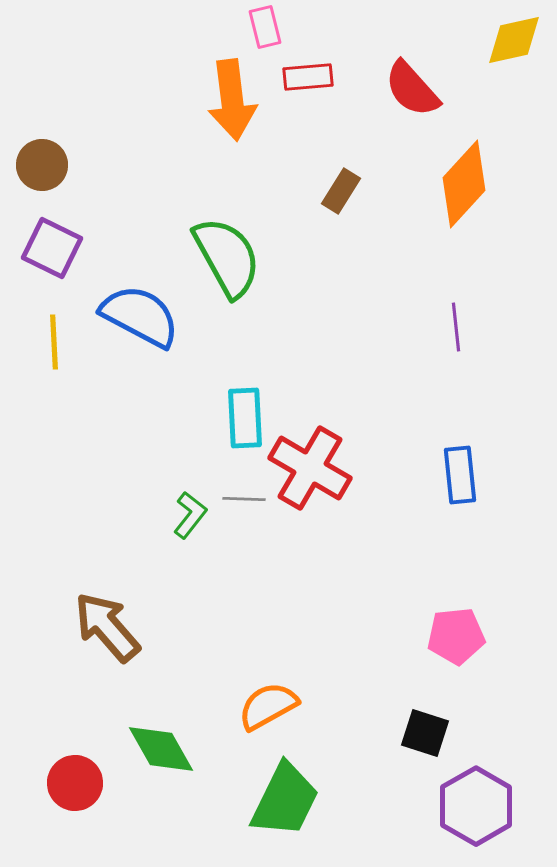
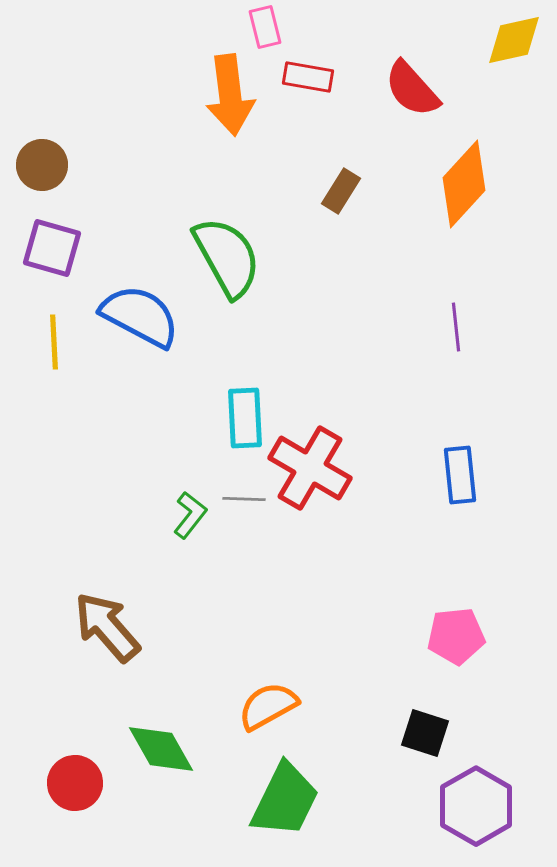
red rectangle: rotated 15 degrees clockwise
orange arrow: moved 2 px left, 5 px up
purple square: rotated 10 degrees counterclockwise
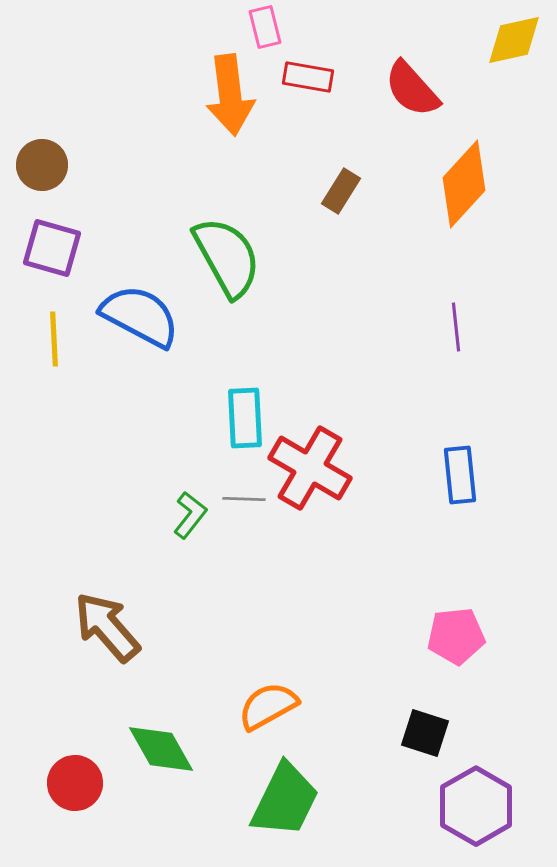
yellow line: moved 3 px up
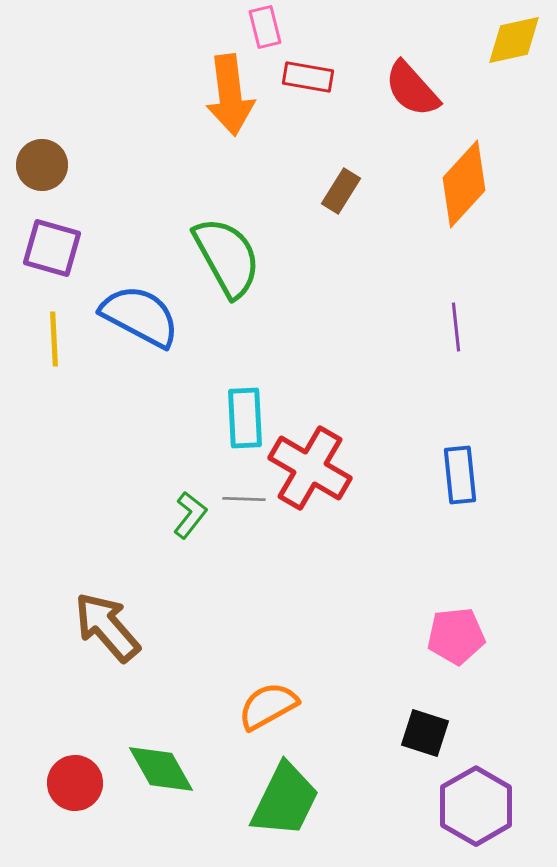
green diamond: moved 20 px down
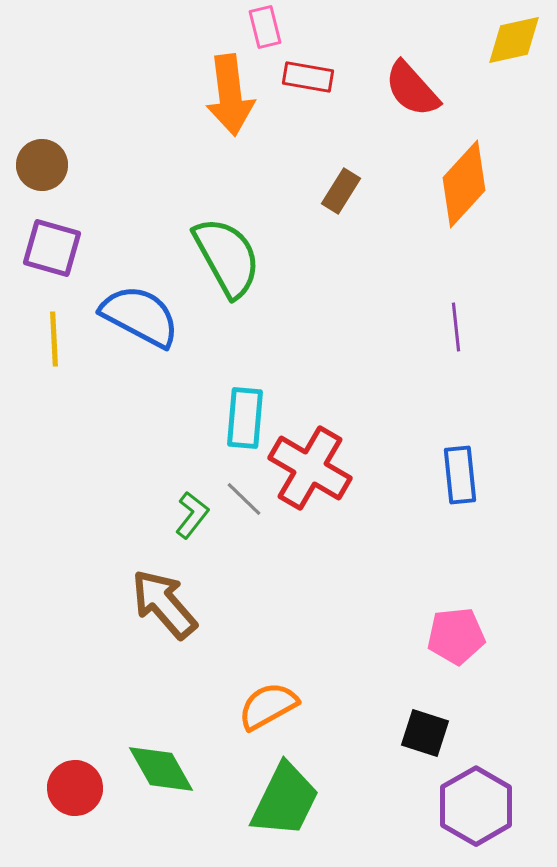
cyan rectangle: rotated 8 degrees clockwise
gray line: rotated 42 degrees clockwise
green L-shape: moved 2 px right
brown arrow: moved 57 px right, 23 px up
red circle: moved 5 px down
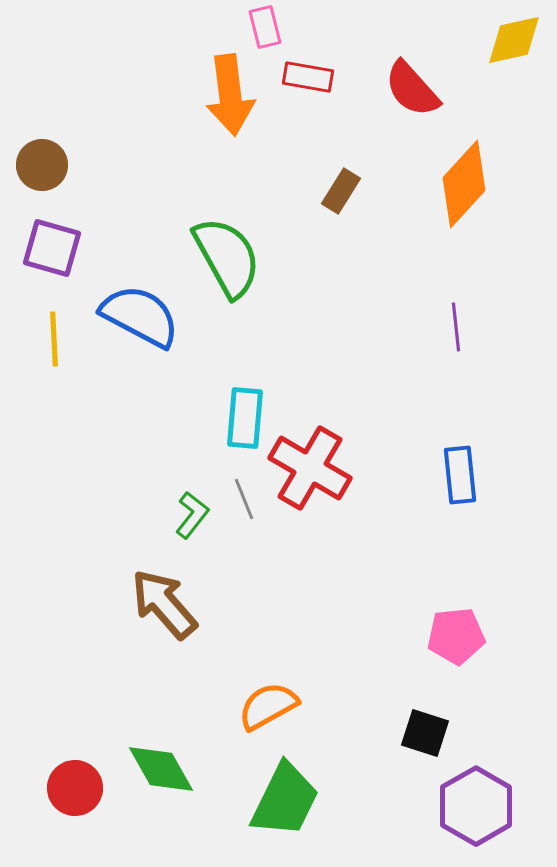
gray line: rotated 24 degrees clockwise
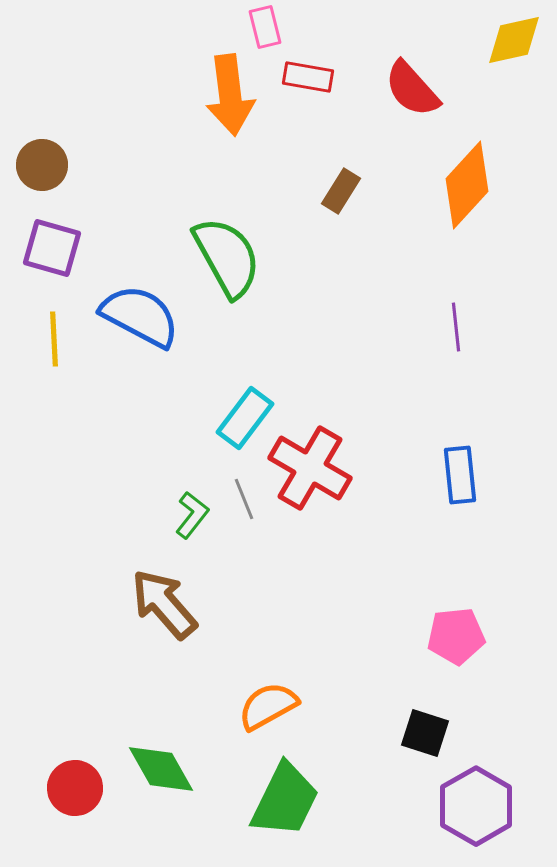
orange diamond: moved 3 px right, 1 px down
cyan rectangle: rotated 32 degrees clockwise
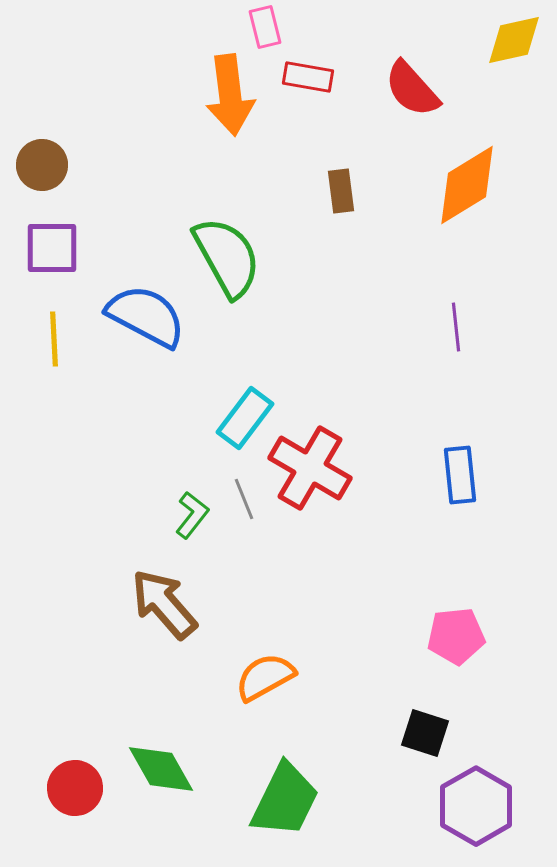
orange diamond: rotated 16 degrees clockwise
brown rectangle: rotated 39 degrees counterclockwise
purple square: rotated 16 degrees counterclockwise
blue semicircle: moved 6 px right
orange semicircle: moved 3 px left, 29 px up
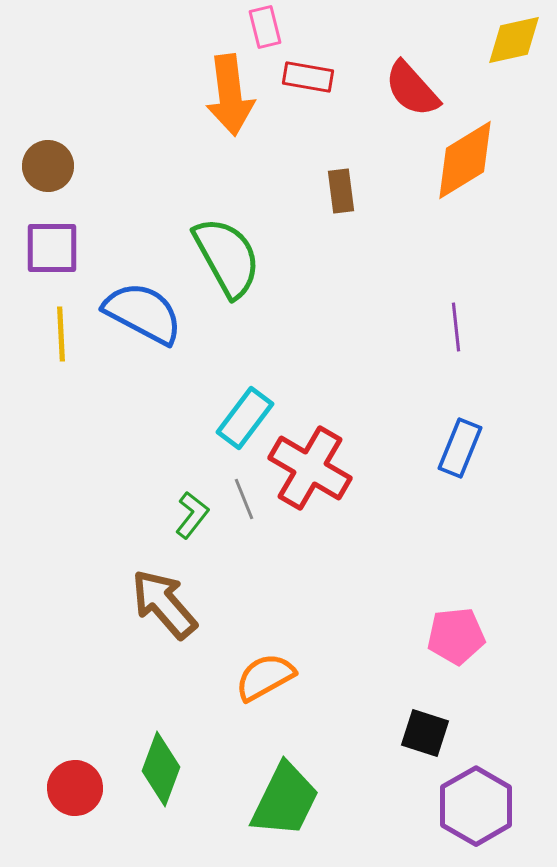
brown circle: moved 6 px right, 1 px down
orange diamond: moved 2 px left, 25 px up
blue semicircle: moved 3 px left, 3 px up
yellow line: moved 7 px right, 5 px up
blue rectangle: moved 27 px up; rotated 28 degrees clockwise
green diamond: rotated 50 degrees clockwise
